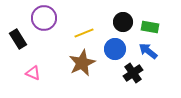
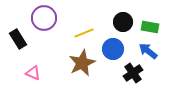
blue circle: moved 2 px left
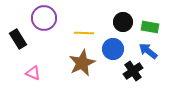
yellow line: rotated 24 degrees clockwise
black cross: moved 2 px up
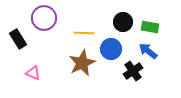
blue circle: moved 2 px left
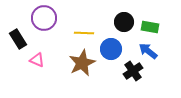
black circle: moved 1 px right
pink triangle: moved 4 px right, 13 px up
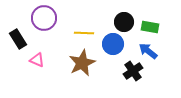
blue circle: moved 2 px right, 5 px up
